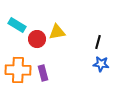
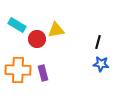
yellow triangle: moved 1 px left, 2 px up
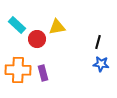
cyan rectangle: rotated 12 degrees clockwise
yellow triangle: moved 1 px right, 3 px up
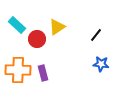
yellow triangle: rotated 24 degrees counterclockwise
black line: moved 2 px left, 7 px up; rotated 24 degrees clockwise
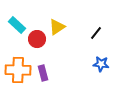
black line: moved 2 px up
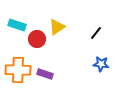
cyan rectangle: rotated 24 degrees counterclockwise
purple rectangle: moved 2 px right, 1 px down; rotated 56 degrees counterclockwise
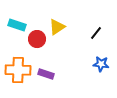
purple rectangle: moved 1 px right
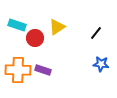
red circle: moved 2 px left, 1 px up
purple rectangle: moved 3 px left, 4 px up
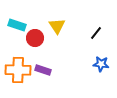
yellow triangle: moved 1 px up; rotated 30 degrees counterclockwise
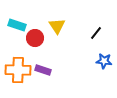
blue star: moved 3 px right, 3 px up
